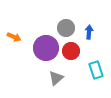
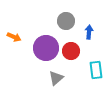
gray circle: moved 7 px up
cyan rectangle: rotated 12 degrees clockwise
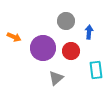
purple circle: moved 3 px left
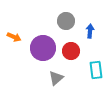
blue arrow: moved 1 px right, 1 px up
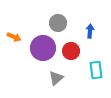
gray circle: moved 8 px left, 2 px down
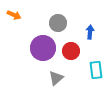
blue arrow: moved 1 px down
orange arrow: moved 22 px up
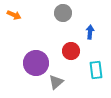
gray circle: moved 5 px right, 10 px up
purple circle: moved 7 px left, 15 px down
gray triangle: moved 4 px down
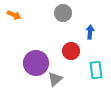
gray triangle: moved 1 px left, 3 px up
